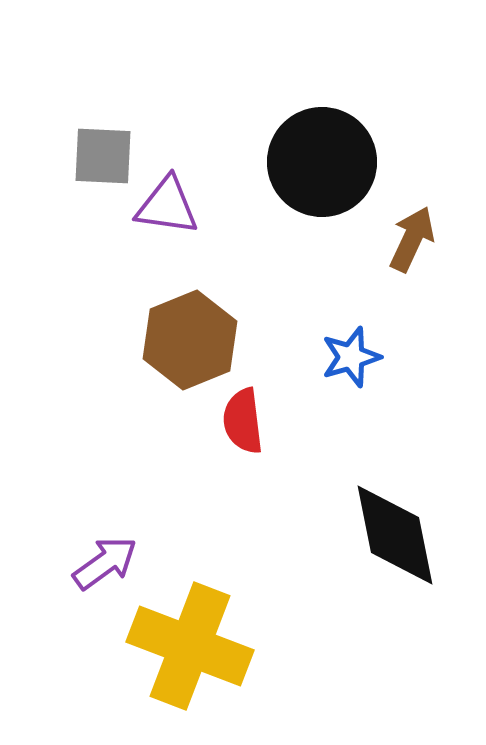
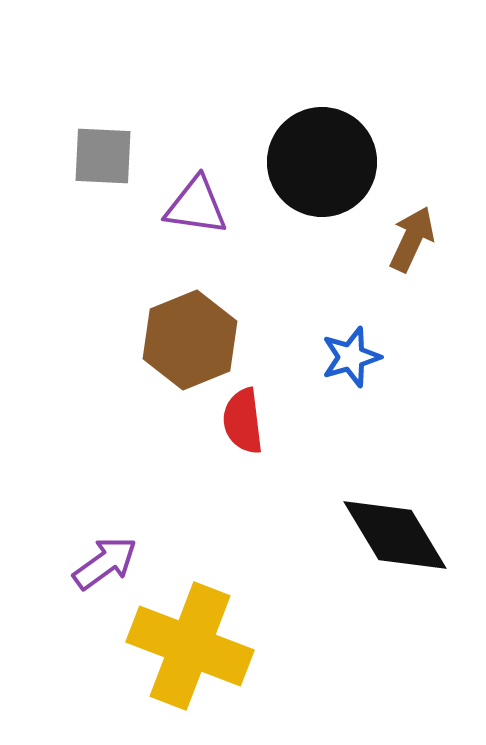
purple triangle: moved 29 px right
black diamond: rotated 20 degrees counterclockwise
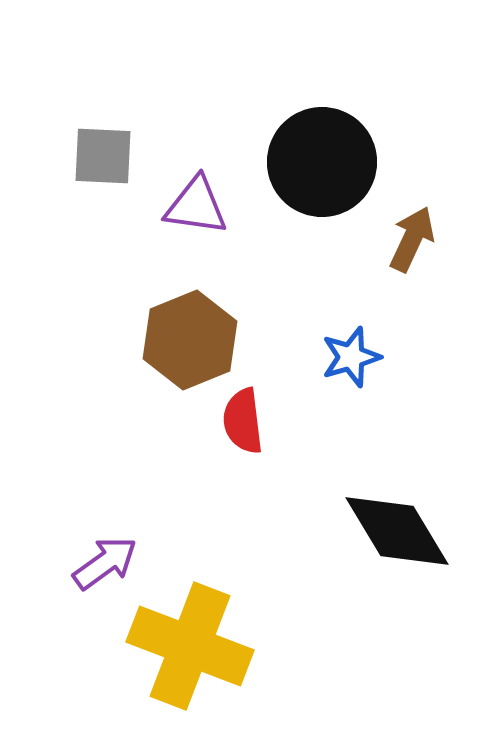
black diamond: moved 2 px right, 4 px up
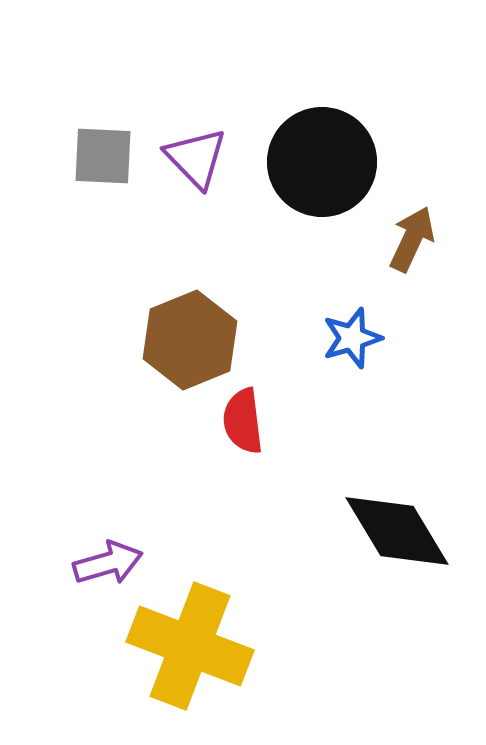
purple triangle: moved 48 px up; rotated 38 degrees clockwise
blue star: moved 1 px right, 19 px up
purple arrow: moved 3 px right; rotated 20 degrees clockwise
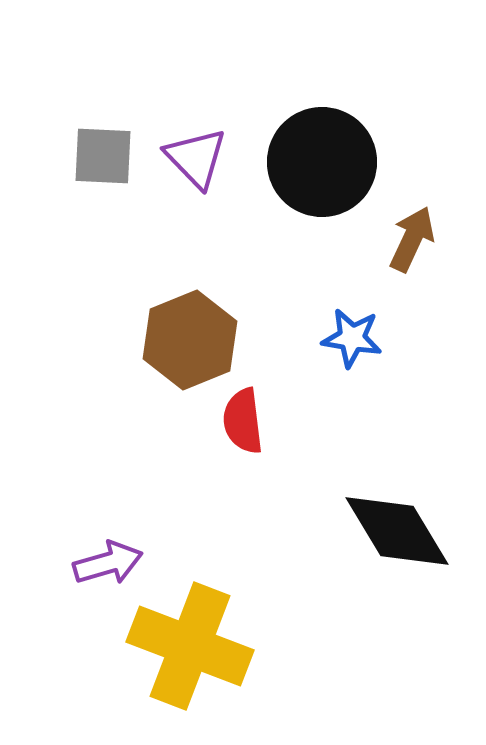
blue star: rotated 26 degrees clockwise
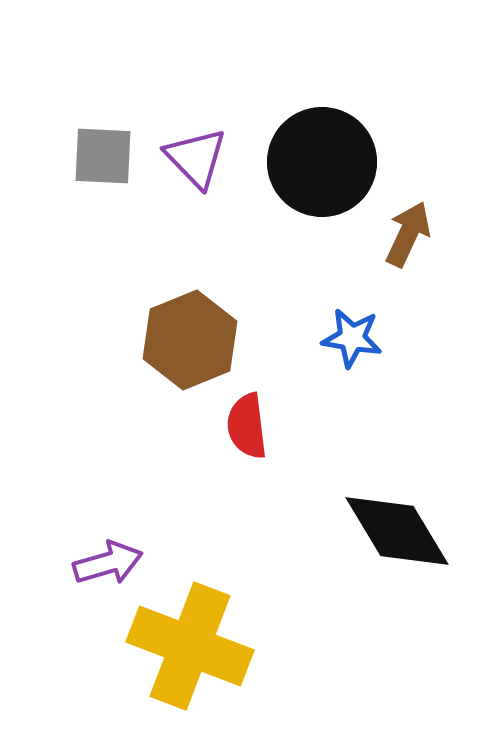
brown arrow: moved 4 px left, 5 px up
red semicircle: moved 4 px right, 5 px down
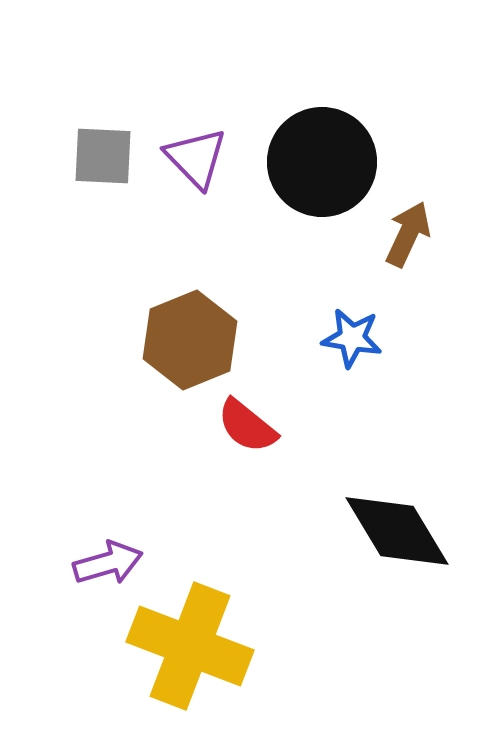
red semicircle: rotated 44 degrees counterclockwise
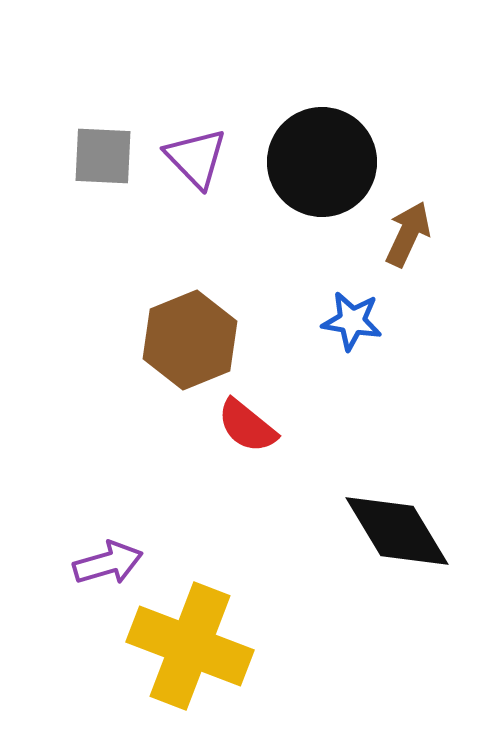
blue star: moved 17 px up
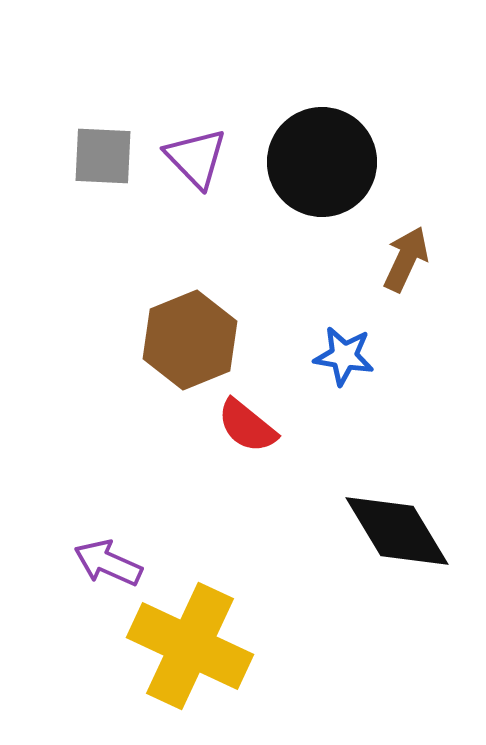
brown arrow: moved 2 px left, 25 px down
blue star: moved 8 px left, 35 px down
purple arrow: rotated 140 degrees counterclockwise
yellow cross: rotated 4 degrees clockwise
